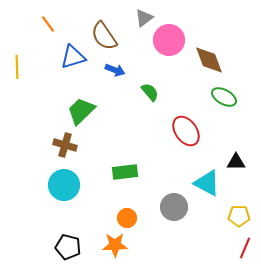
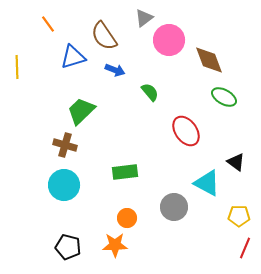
black triangle: rotated 36 degrees clockwise
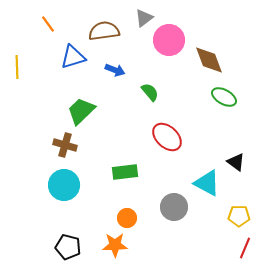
brown semicircle: moved 5 px up; rotated 116 degrees clockwise
red ellipse: moved 19 px left, 6 px down; rotated 12 degrees counterclockwise
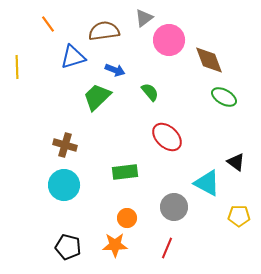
green trapezoid: moved 16 px right, 14 px up
red line: moved 78 px left
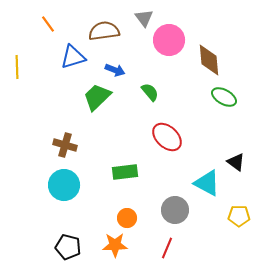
gray triangle: rotated 30 degrees counterclockwise
brown diamond: rotated 16 degrees clockwise
gray circle: moved 1 px right, 3 px down
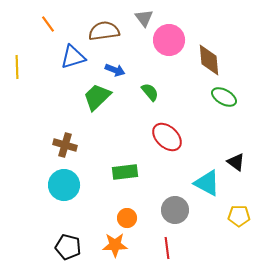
red line: rotated 30 degrees counterclockwise
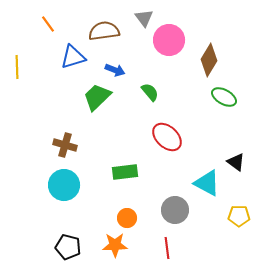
brown diamond: rotated 36 degrees clockwise
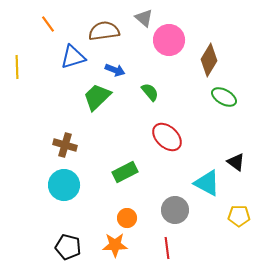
gray triangle: rotated 12 degrees counterclockwise
green rectangle: rotated 20 degrees counterclockwise
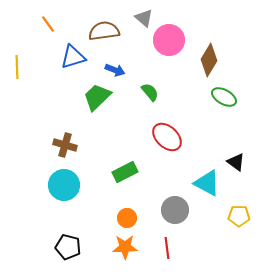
orange star: moved 10 px right, 2 px down
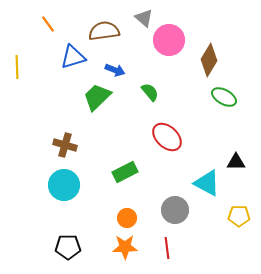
black triangle: rotated 36 degrees counterclockwise
black pentagon: rotated 15 degrees counterclockwise
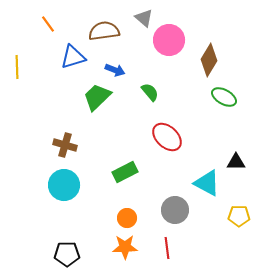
black pentagon: moved 1 px left, 7 px down
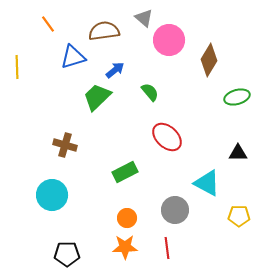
blue arrow: rotated 60 degrees counterclockwise
green ellipse: moved 13 px right; rotated 45 degrees counterclockwise
black triangle: moved 2 px right, 9 px up
cyan circle: moved 12 px left, 10 px down
